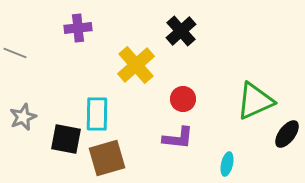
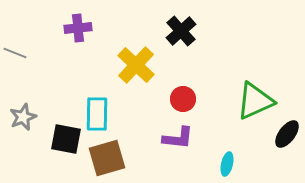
yellow cross: rotated 6 degrees counterclockwise
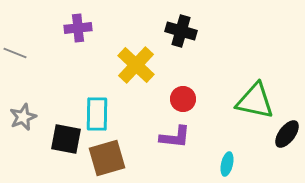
black cross: rotated 32 degrees counterclockwise
green triangle: rotated 36 degrees clockwise
purple L-shape: moved 3 px left, 1 px up
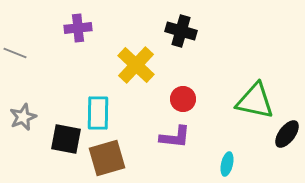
cyan rectangle: moved 1 px right, 1 px up
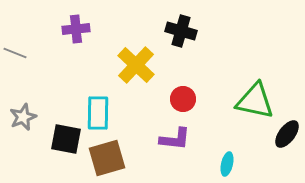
purple cross: moved 2 px left, 1 px down
purple L-shape: moved 2 px down
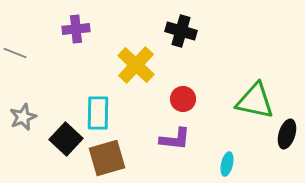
black ellipse: rotated 20 degrees counterclockwise
black square: rotated 32 degrees clockwise
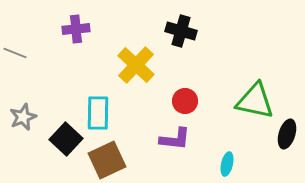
red circle: moved 2 px right, 2 px down
brown square: moved 2 px down; rotated 9 degrees counterclockwise
